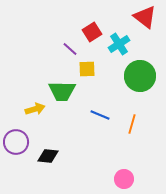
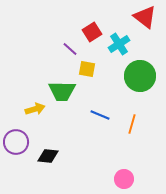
yellow square: rotated 12 degrees clockwise
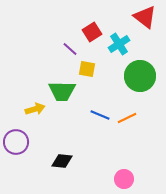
orange line: moved 5 px left, 6 px up; rotated 48 degrees clockwise
black diamond: moved 14 px right, 5 px down
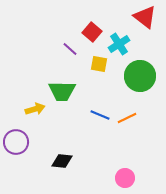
red square: rotated 18 degrees counterclockwise
yellow square: moved 12 px right, 5 px up
pink circle: moved 1 px right, 1 px up
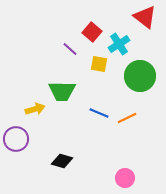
blue line: moved 1 px left, 2 px up
purple circle: moved 3 px up
black diamond: rotated 10 degrees clockwise
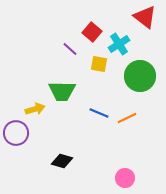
purple circle: moved 6 px up
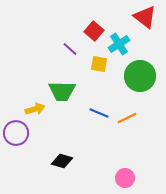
red square: moved 2 px right, 1 px up
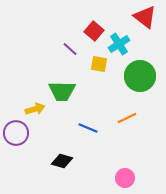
blue line: moved 11 px left, 15 px down
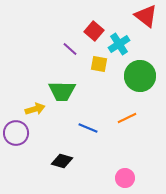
red triangle: moved 1 px right, 1 px up
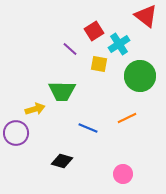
red square: rotated 18 degrees clockwise
pink circle: moved 2 px left, 4 px up
